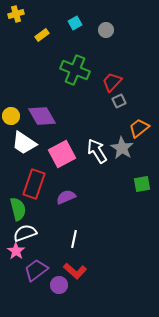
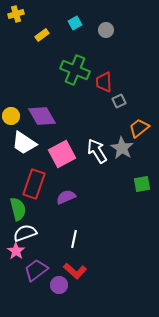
red trapezoid: moved 8 px left; rotated 45 degrees counterclockwise
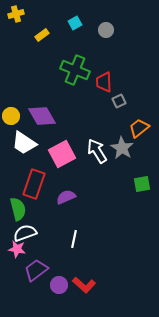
pink star: moved 1 px right, 2 px up; rotated 24 degrees counterclockwise
red L-shape: moved 9 px right, 14 px down
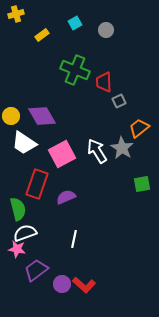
red rectangle: moved 3 px right
purple circle: moved 3 px right, 1 px up
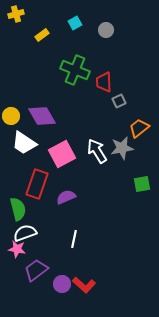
gray star: rotated 30 degrees clockwise
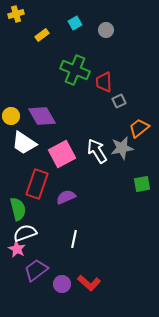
pink star: rotated 18 degrees clockwise
red L-shape: moved 5 px right, 2 px up
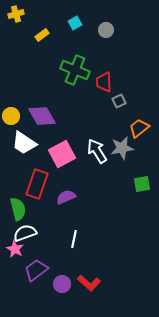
pink star: moved 2 px left
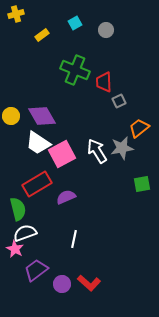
white trapezoid: moved 14 px right
red rectangle: rotated 40 degrees clockwise
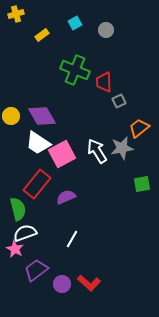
red rectangle: rotated 20 degrees counterclockwise
white line: moved 2 px left; rotated 18 degrees clockwise
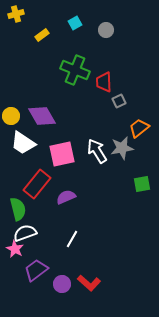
white trapezoid: moved 15 px left
pink square: rotated 16 degrees clockwise
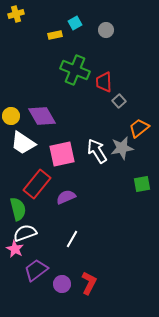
yellow rectangle: moved 13 px right; rotated 24 degrees clockwise
gray square: rotated 16 degrees counterclockwise
red L-shape: rotated 105 degrees counterclockwise
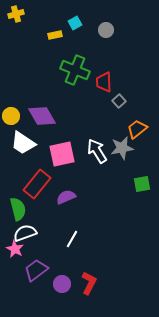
orange trapezoid: moved 2 px left, 1 px down
